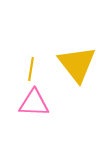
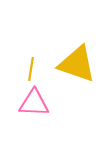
yellow triangle: rotated 33 degrees counterclockwise
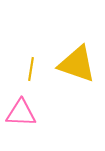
pink triangle: moved 13 px left, 10 px down
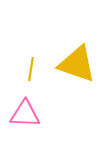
pink triangle: moved 4 px right, 1 px down
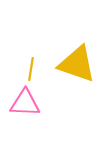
pink triangle: moved 11 px up
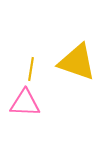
yellow triangle: moved 2 px up
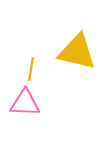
yellow triangle: moved 10 px up; rotated 6 degrees counterclockwise
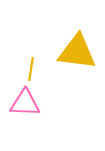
yellow triangle: rotated 6 degrees counterclockwise
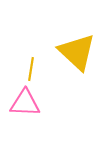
yellow triangle: rotated 36 degrees clockwise
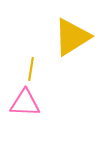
yellow triangle: moved 5 px left, 15 px up; rotated 45 degrees clockwise
